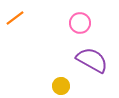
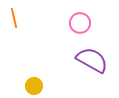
orange line: moved 1 px left; rotated 66 degrees counterclockwise
yellow circle: moved 27 px left
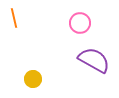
purple semicircle: moved 2 px right
yellow circle: moved 1 px left, 7 px up
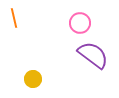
purple semicircle: moved 1 px left, 5 px up; rotated 8 degrees clockwise
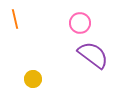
orange line: moved 1 px right, 1 px down
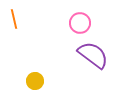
orange line: moved 1 px left
yellow circle: moved 2 px right, 2 px down
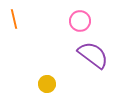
pink circle: moved 2 px up
yellow circle: moved 12 px right, 3 px down
